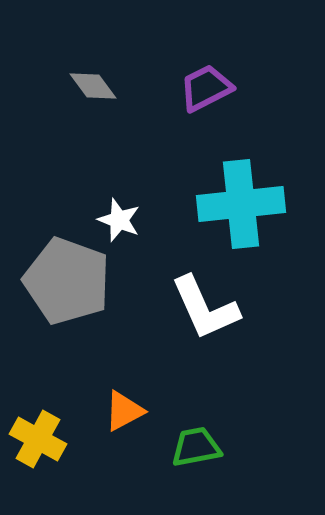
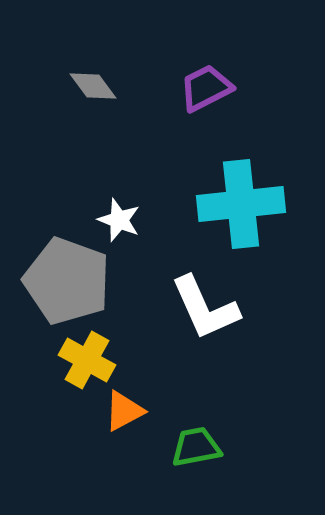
yellow cross: moved 49 px right, 79 px up
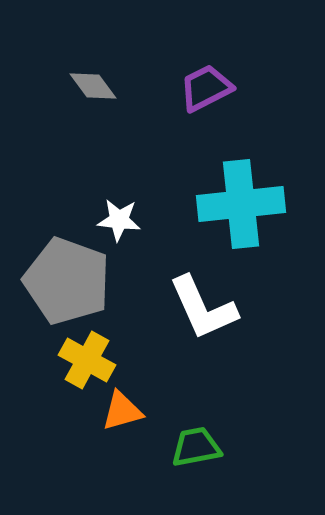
white star: rotated 15 degrees counterclockwise
white L-shape: moved 2 px left
orange triangle: moved 2 px left; rotated 12 degrees clockwise
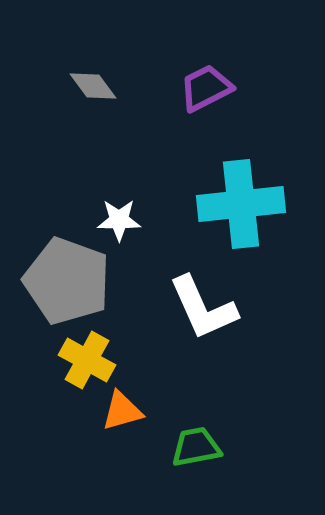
white star: rotated 6 degrees counterclockwise
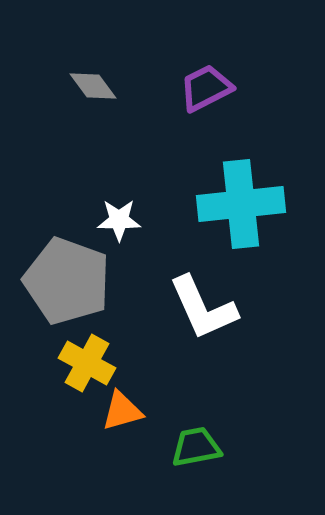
yellow cross: moved 3 px down
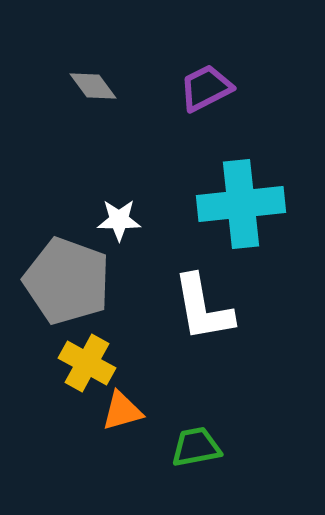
white L-shape: rotated 14 degrees clockwise
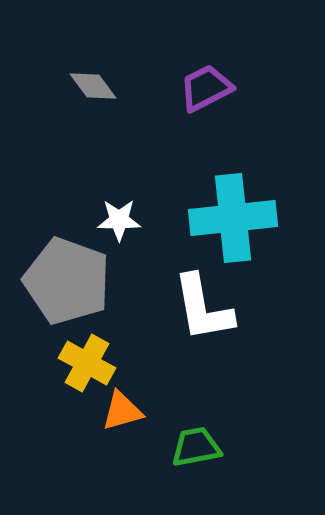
cyan cross: moved 8 px left, 14 px down
